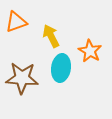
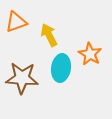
yellow arrow: moved 2 px left, 1 px up
orange star: moved 3 px down
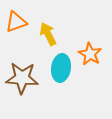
yellow arrow: moved 1 px left, 1 px up
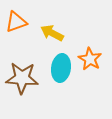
yellow arrow: moved 4 px right, 1 px up; rotated 35 degrees counterclockwise
orange star: moved 5 px down
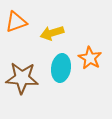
yellow arrow: rotated 45 degrees counterclockwise
orange star: moved 1 px up
